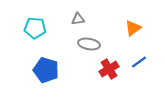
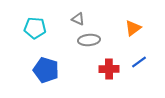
gray triangle: rotated 32 degrees clockwise
gray ellipse: moved 4 px up; rotated 15 degrees counterclockwise
red cross: rotated 30 degrees clockwise
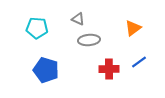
cyan pentagon: moved 2 px right
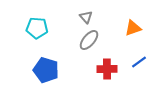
gray triangle: moved 8 px right, 2 px up; rotated 24 degrees clockwise
orange triangle: rotated 18 degrees clockwise
gray ellipse: rotated 45 degrees counterclockwise
red cross: moved 2 px left
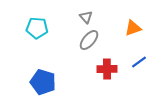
blue pentagon: moved 3 px left, 12 px down
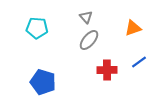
red cross: moved 1 px down
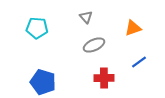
gray ellipse: moved 5 px right, 5 px down; rotated 25 degrees clockwise
red cross: moved 3 px left, 8 px down
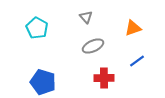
cyan pentagon: rotated 25 degrees clockwise
gray ellipse: moved 1 px left, 1 px down
blue line: moved 2 px left, 1 px up
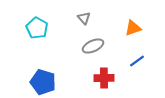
gray triangle: moved 2 px left, 1 px down
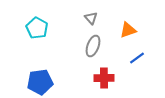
gray triangle: moved 7 px right
orange triangle: moved 5 px left, 2 px down
gray ellipse: rotated 45 degrees counterclockwise
blue line: moved 3 px up
blue pentagon: moved 3 px left; rotated 25 degrees counterclockwise
